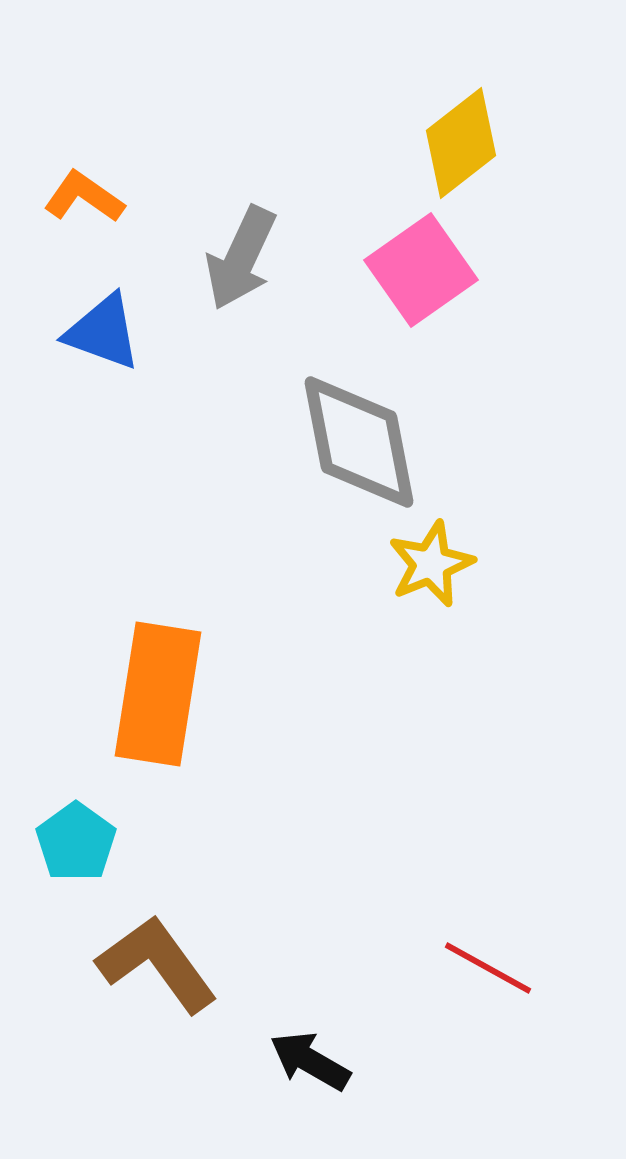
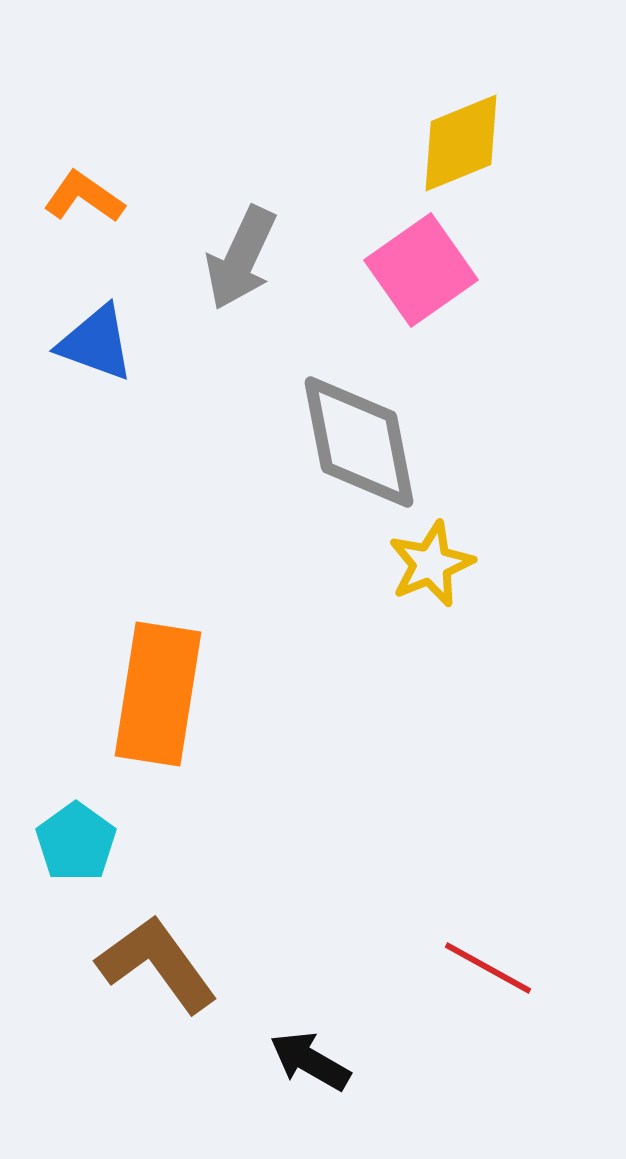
yellow diamond: rotated 16 degrees clockwise
blue triangle: moved 7 px left, 11 px down
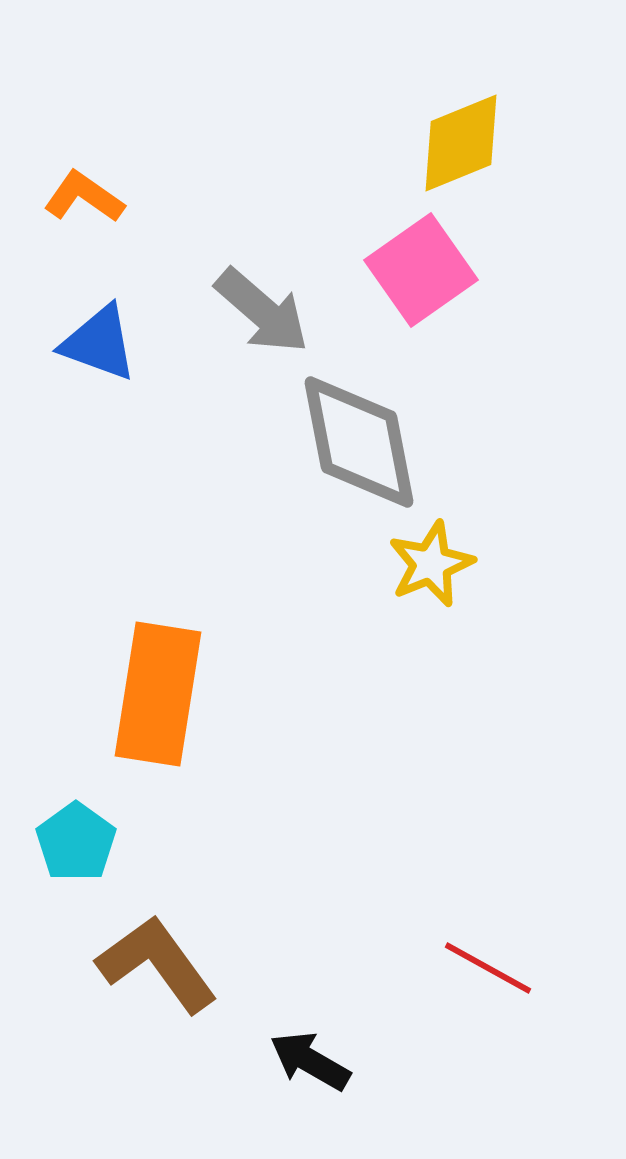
gray arrow: moved 21 px right, 53 px down; rotated 74 degrees counterclockwise
blue triangle: moved 3 px right
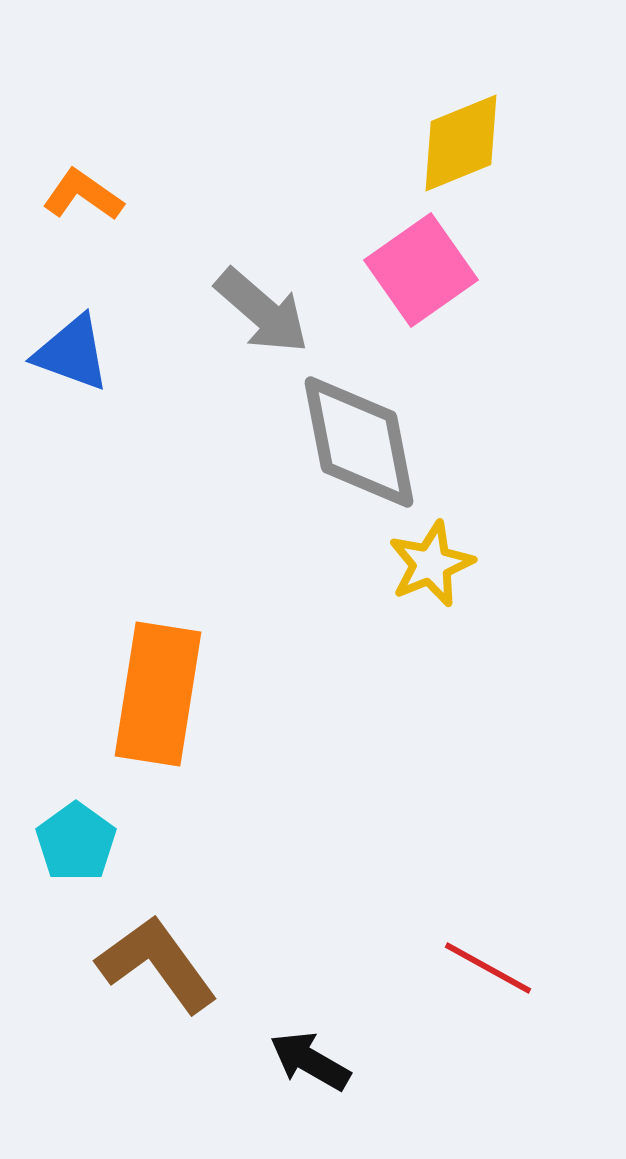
orange L-shape: moved 1 px left, 2 px up
blue triangle: moved 27 px left, 10 px down
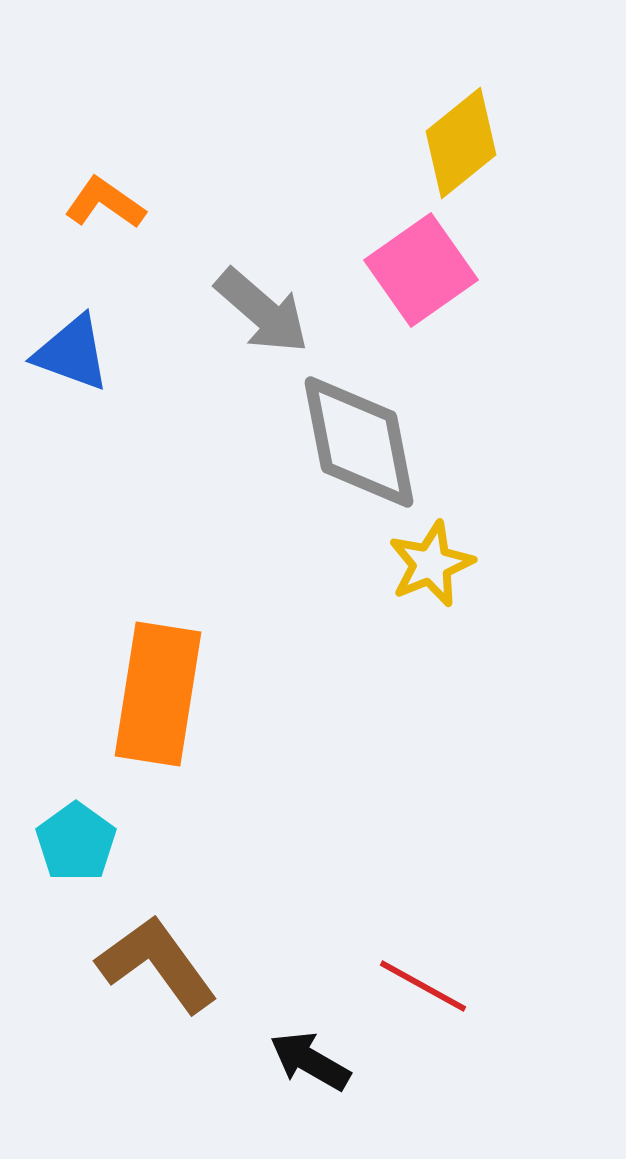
yellow diamond: rotated 17 degrees counterclockwise
orange L-shape: moved 22 px right, 8 px down
red line: moved 65 px left, 18 px down
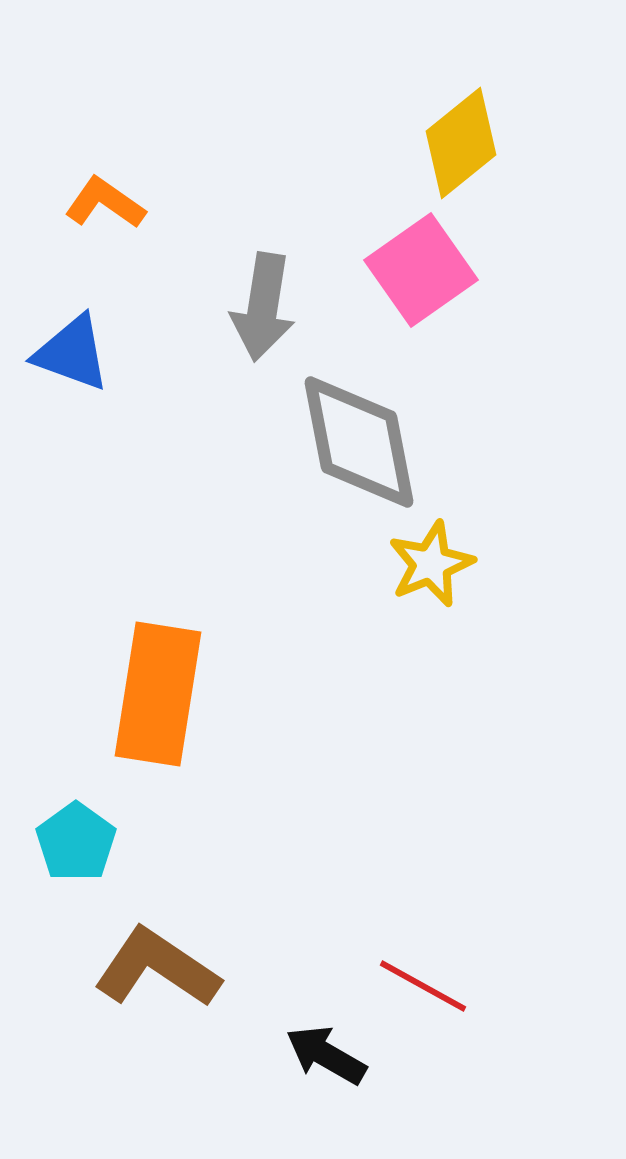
gray arrow: moved 1 px right, 4 px up; rotated 58 degrees clockwise
brown L-shape: moved 4 px down; rotated 20 degrees counterclockwise
black arrow: moved 16 px right, 6 px up
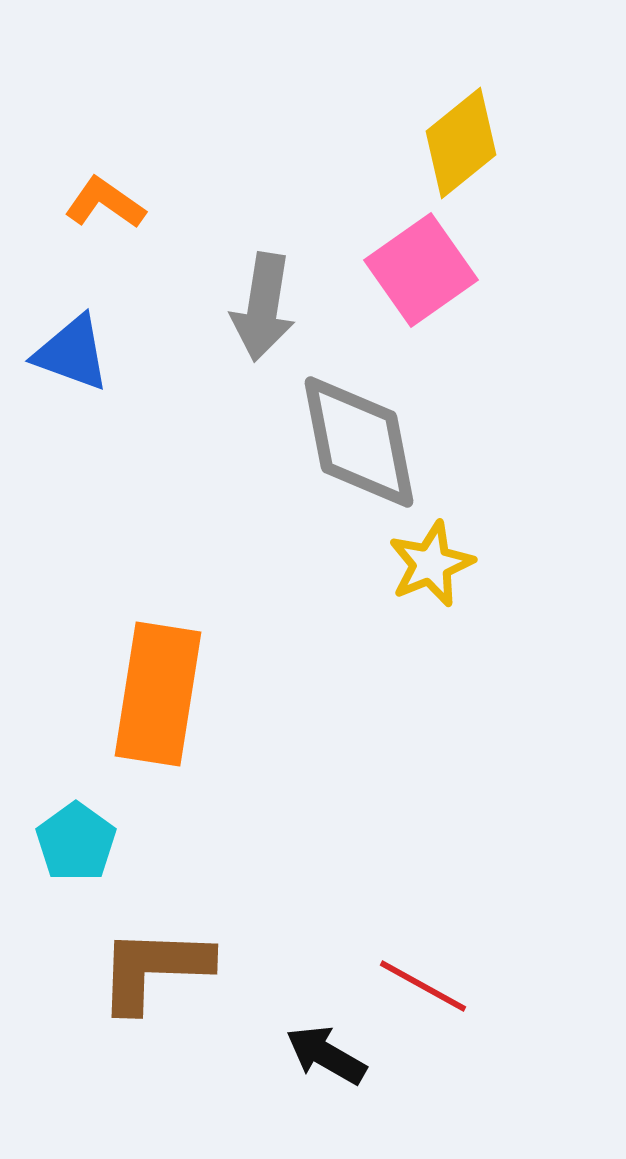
brown L-shape: moved 3 px left, 1 px down; rotated 32 degrees counterclockwise
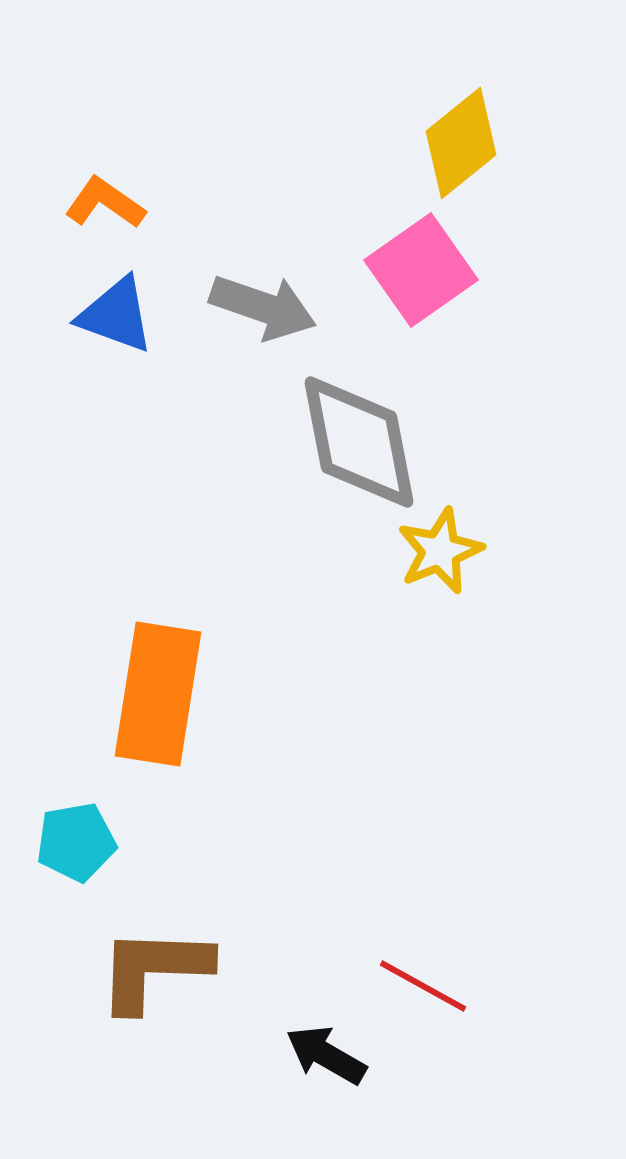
gray arrow: rotated 80 degrees counterclockwise
blue triangle: moved 44 px right, 38 px up
yellow star: moved 9 px right, 13 px up
cyan pentagon: rotated 26 degrees clockwise
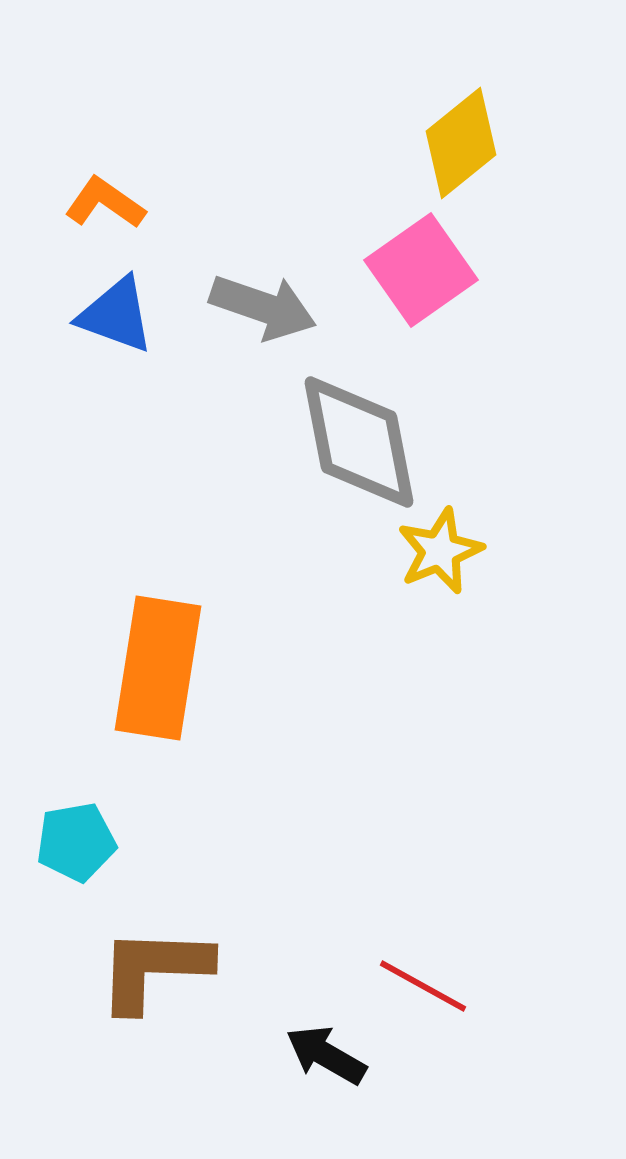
orange rectangle: moved 26 px up
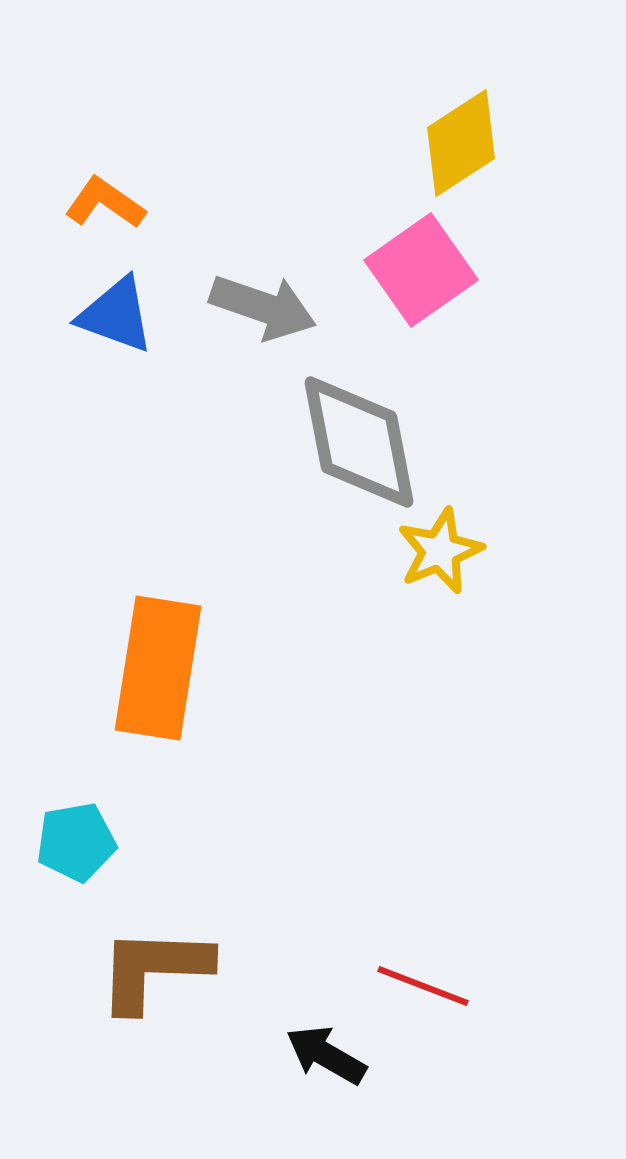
yellow diamond: rotated 6 degrees clockwise
red line: rotated 8 degrees counterclockwise
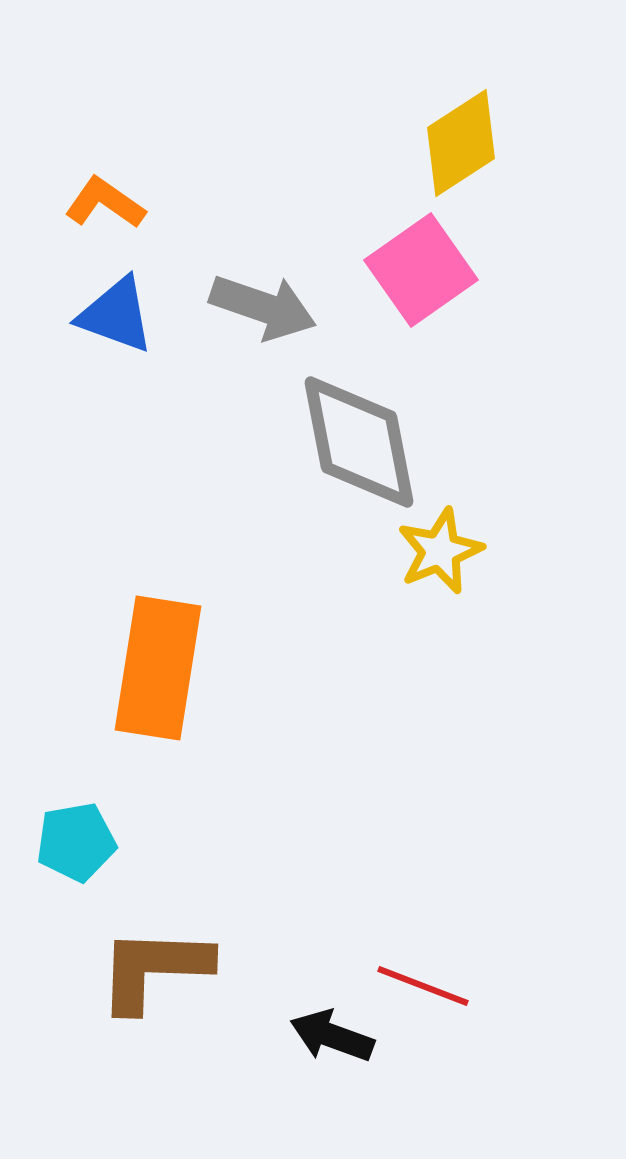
black arrow: moved 6 px right, 19 px up; rotated 10 degrees counterclockwise
